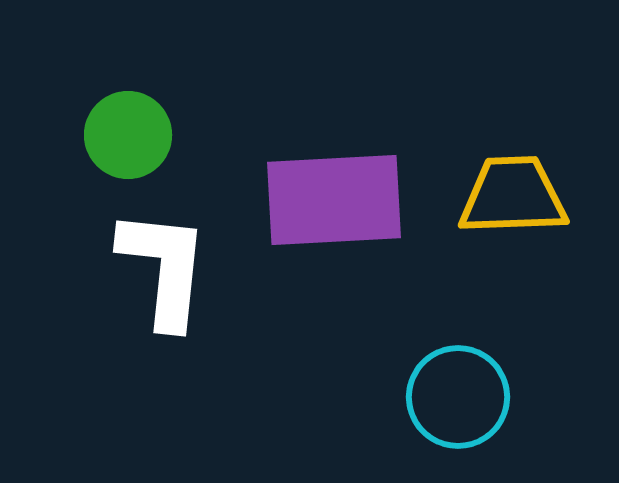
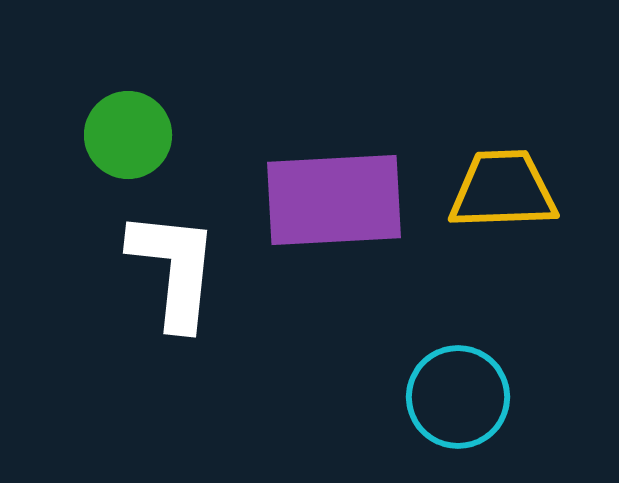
yellow trapezoid: moved 10 px left, 6 px up
white L-shape: moved 10 px right, 1 px down
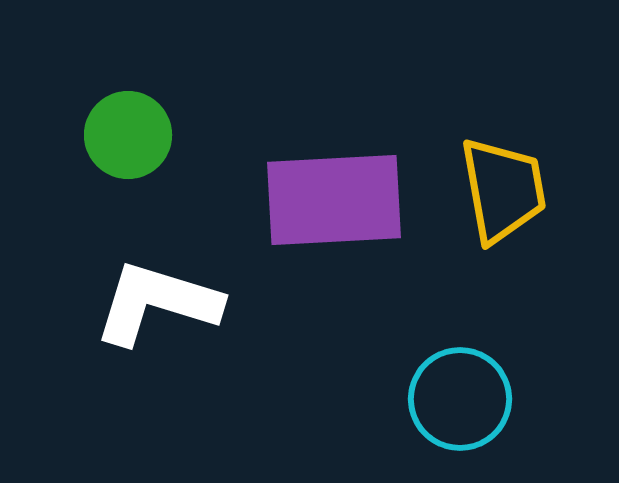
yellow trapezoid: rotated 82 degrees clockwise
white L-shape: moved 17 px left, 34 px down; rotated 79 degrees counterclockwise
cyan circle: moved 2 px right, 2 px down
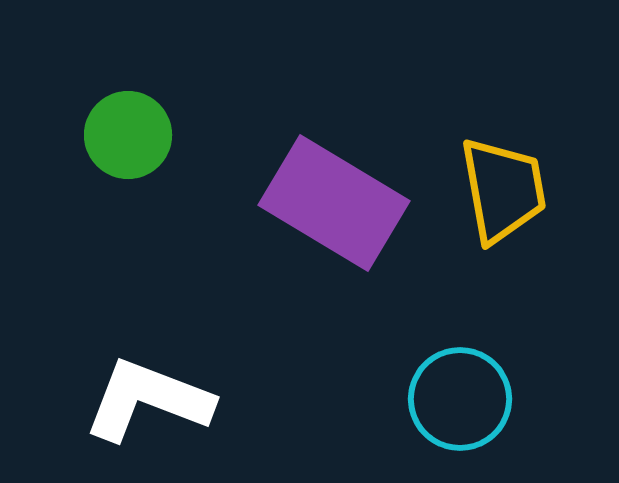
purple rectangle: moved 3 px down; rotated 34 degrees clockwise
white L-shape: moved 9 px left, 97 px down; rotated 4 degrees clockwise
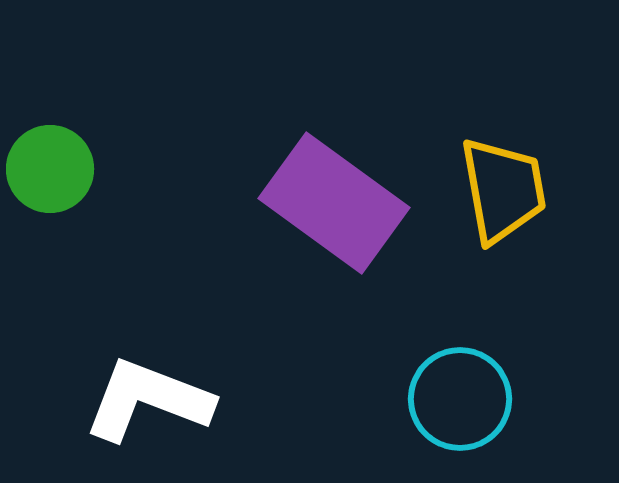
green circle: moved 78 px left, 34 px down
purple rectangle: rotated 5 degrees clockwise
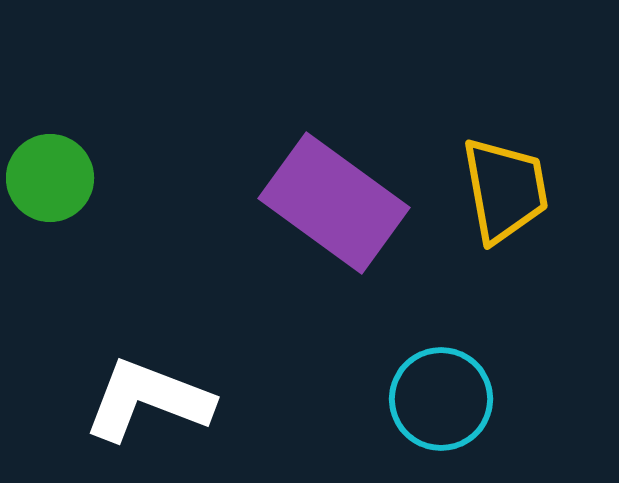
green circle: moved 9 px down
yellow trapezoid: moved 2 px right
cyan circle: moved 19 px left
